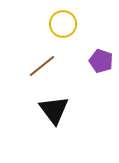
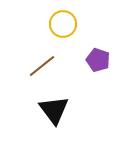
purple pentagon: moved 3 px left, 1 px up
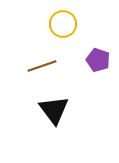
brown line: rotated 20 degrees clockwise
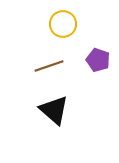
brown line: moved 7 px right
black triangle: rotated 12 degrees counterclockwise
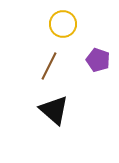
brown line: rotated 44 degrees counterclockwise
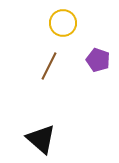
yellow circle: moved 1 px up
black triangle: moved 13 px left, 29 px down
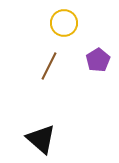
yellow circle: moved 1 px right
purple pentagon: rotated 20 degrees clockwise
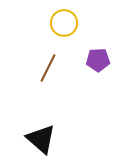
purple pentagon: rotated 30 degrees clockwise
brown line: moved 1 px left, 2 px down
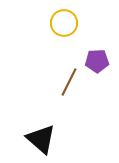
purple pentagon: moved 1 px left, 1 px down
brown line: moved 21 px right, 14 px down
